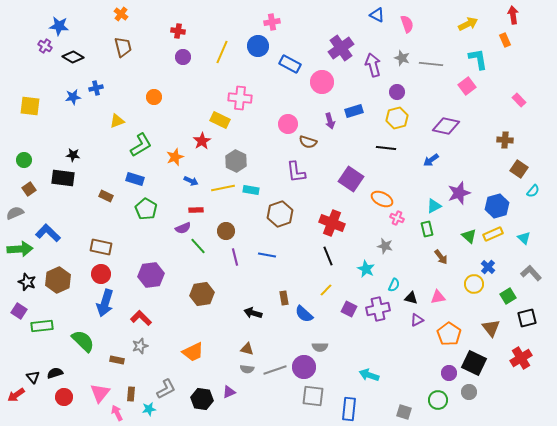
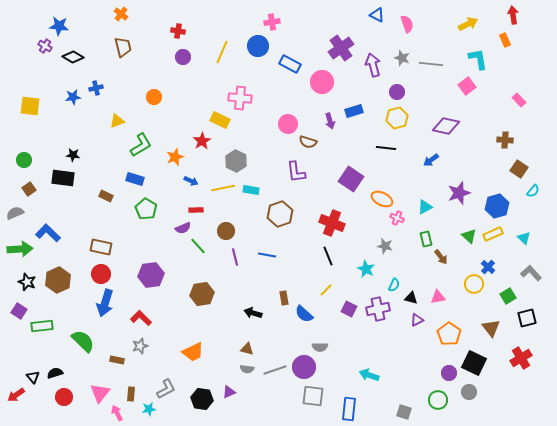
cyan triangle at (434, 206): moved 9 px left, 1 px down
green rectangle at (427, 229): moved 1 px left, 10 px down
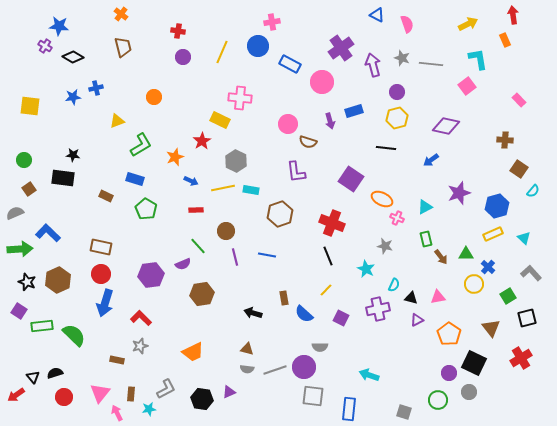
purple semicircle at (183, 228): moved 36 px down
green triangle at (469, 236): moved 3 px left, 18 px down; rotated 42 degrees counterclockwise
purple square at (349, 309): moved 8 px left, 9 px down
green semicircle at (83, 341): moved 9 px left, 6 px up
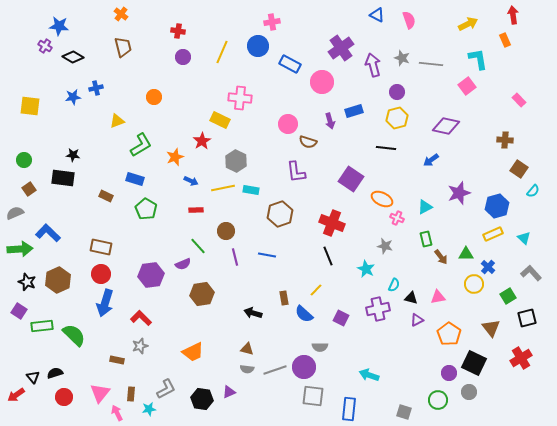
pink semicircle at (407, 24): moved 2 px right, 4 px up
yellow line at (326, 290): moved 10 px left
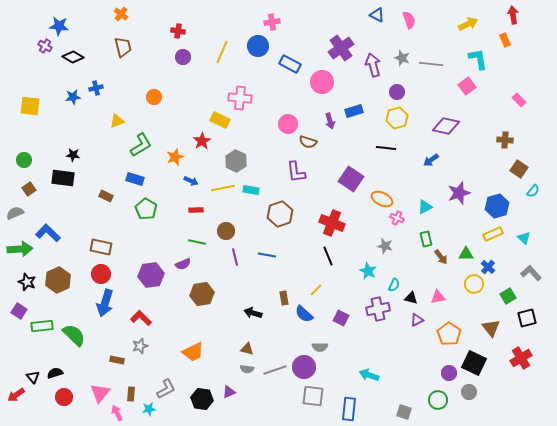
green line at (198, 246): moved 1 px left, 4 px up; rotated 36 degrees counterclockwise
cyan star at (366, 269): moved 2 px right, 2 px down
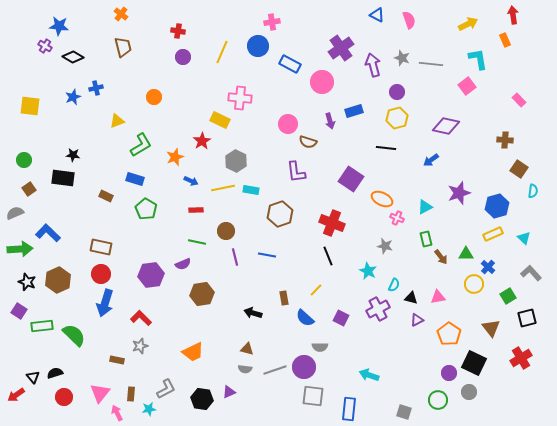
blue star at (73, 97): rotated 14 degrees counterclockwise
cyan semicircle at (533, 191): rotated 32 degrees counterclockwise
purple cross at (378, 309): rotated 15 degrees counterclockwise
blue semicircle at (304, 314): moved 1 px right, 4 px down
gray semicircle at (247, 369): moved 2 px left
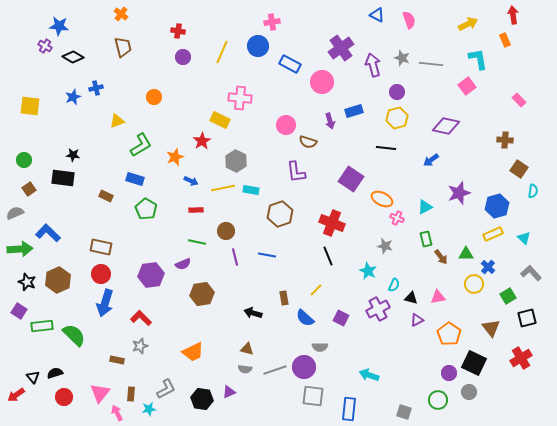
pink circle at (288, 124): moved 2 px left, 1 px down
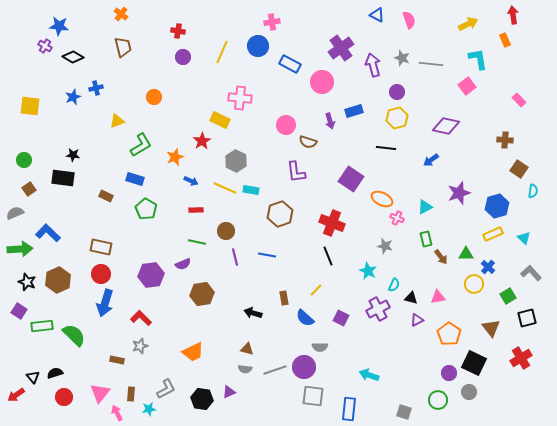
yellow line at (223, 188): moved 2 px right; rotated 35 degrees clockwise
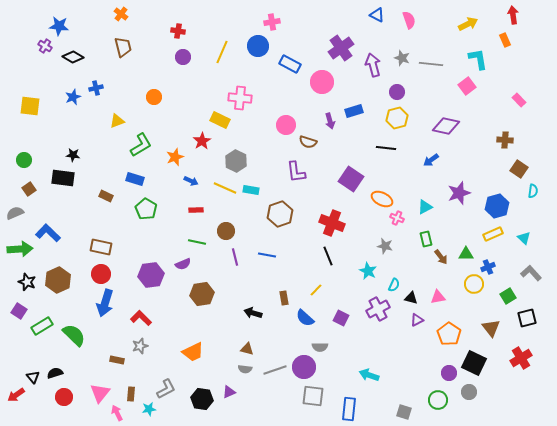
blue cross at (488, 267): rotated 24 degrees clockwise
green rectangle at (42, 326): rotated 25 degrees counterclockwise
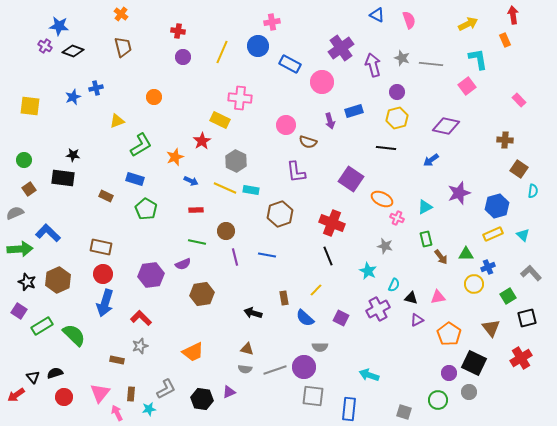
black diamond at (73, 57): moved 6 px up; rotated 10 degrees counterclockwise
cyan triangle at (524, 238): moved 1 px left, 3 px up
red circle at (101, 274): moved 2 px right
